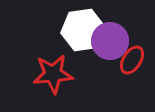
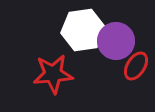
purple circle: moved 6 px right
red ellipse: moved 4 px right, 6 px down
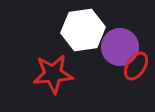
purple circle: moved 4 px right, 6 px down
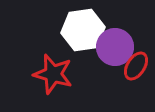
purple circle: moved 5 px left
red star: rotated 21 degrees clockwise
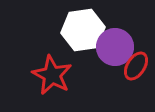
red star: moved 1 px left, 1 px down; rotated 12 degrees clockwise
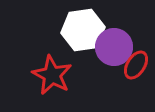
purple circle: moved 1 px left
red ellipse: moved 1 px up
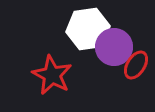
white hexagon: moved 5 px right, 1 px up
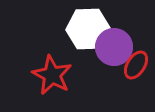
white hexagon: rotated 6 degrees clockwise
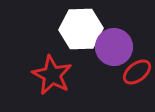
white hexagon: moved 7 px left
red ellipse: moved 1 px right, 7 px down; rotated 20 degrees clockwise
